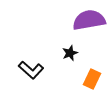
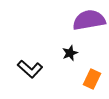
black L-shape: moved 1 px left, 1 px up
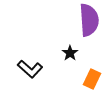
purple semicircle: rotated 96 degrees clockwise
black star: rotated 14 degrees counterclockwise
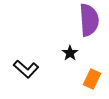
black L-shape: moved 4 px left
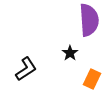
black L-shape: rotated 75 degrees counterclockwise
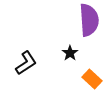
black L-shape: moved 6 px up
orange rectangle: rotated 72 degrees counterclockwise
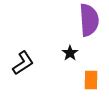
black L-shape: moved 3 px left
orange rectangle: moved 1 px left, 1 px down; rotated 48 degrees clockwise
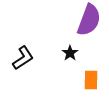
purple semicircle: rotated 24 degrees clockwise
black L-shape: moved 5 px up
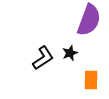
black star: rotated 14 degrees clockwise
black L-shape: moved 20 px right
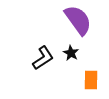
purple semicircle: moved 11 px left; rotated 56 degrees counterclockwise
black star: moved 1 px right; rotated 21 degrees counterclockwise
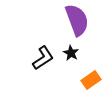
purple semicircle: moved 1 px left; rotated 16 degrees clockwise
orange rectangle: rotated 54 degrees clockwise
